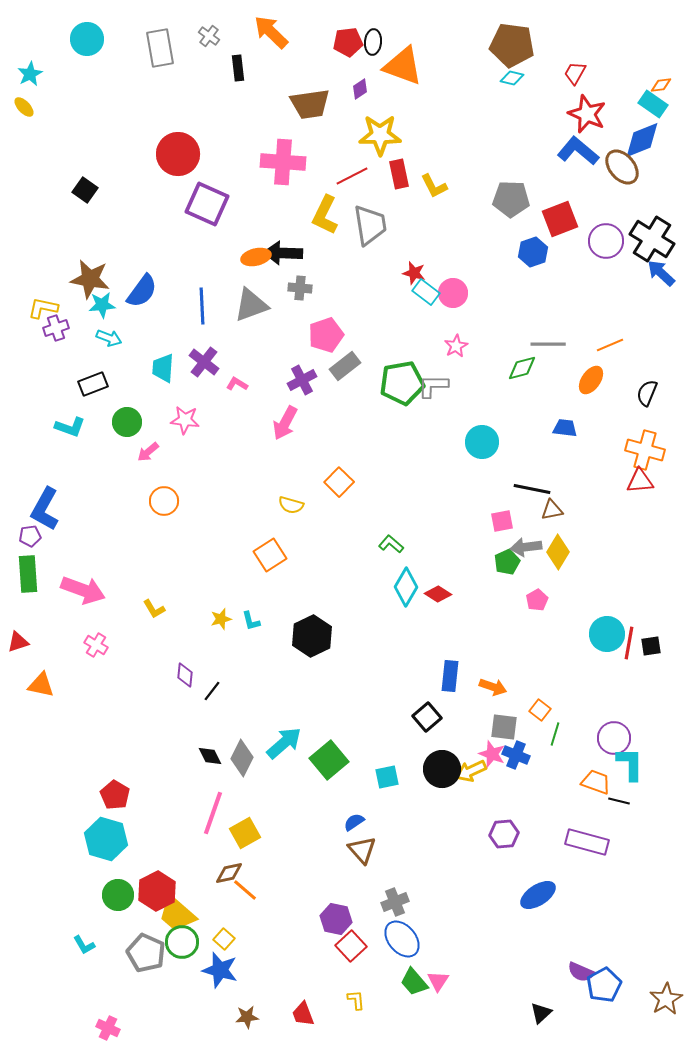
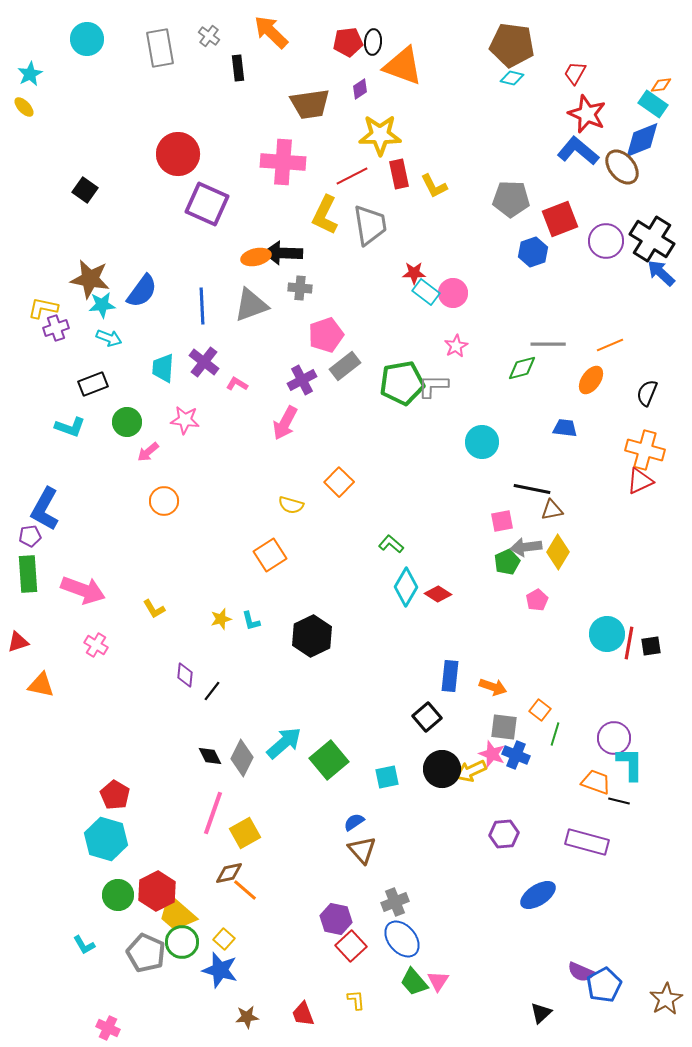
red star at (414, 273): rotated 15 degrees counterclockwise
red triangle at (640, 481): rotated 20 degrees counterclockwise
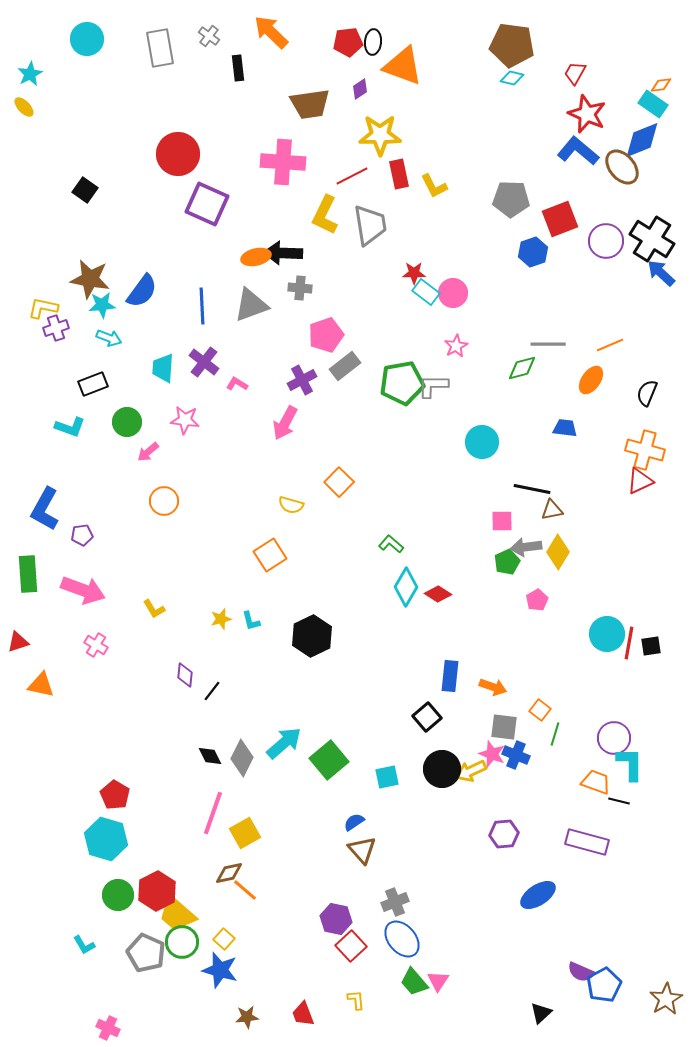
pink square at (502, 521): rotated 10 degrees clockwise
purple pentagon at (30, 536): moved 52 px right, 1 px up
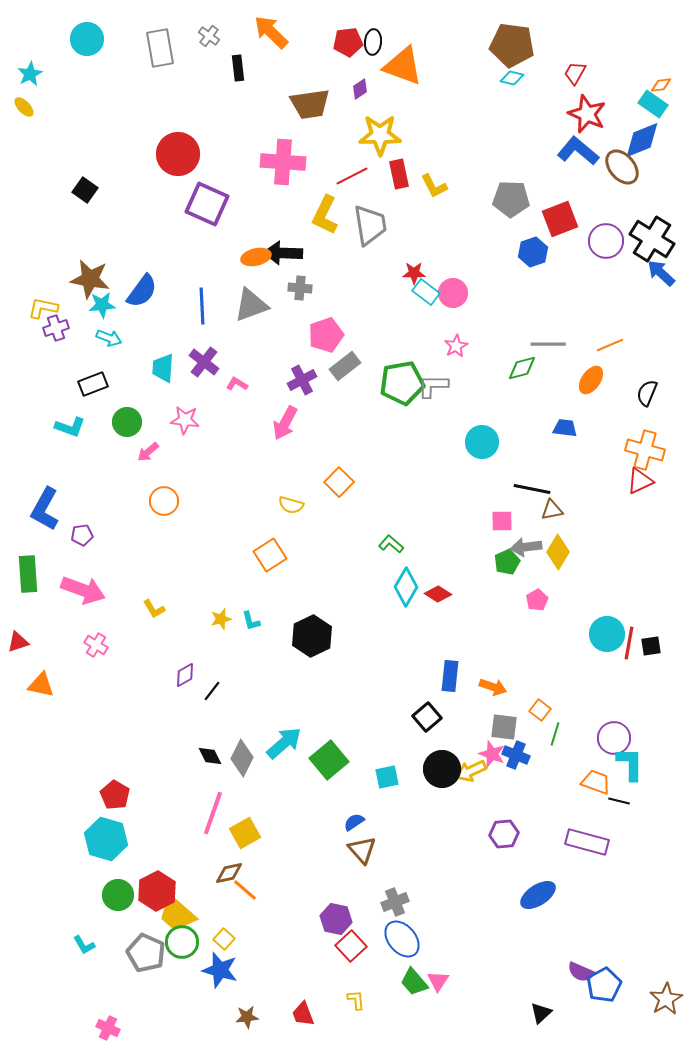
purple diamond at (185, 675): rotated 55 degrees clockwise
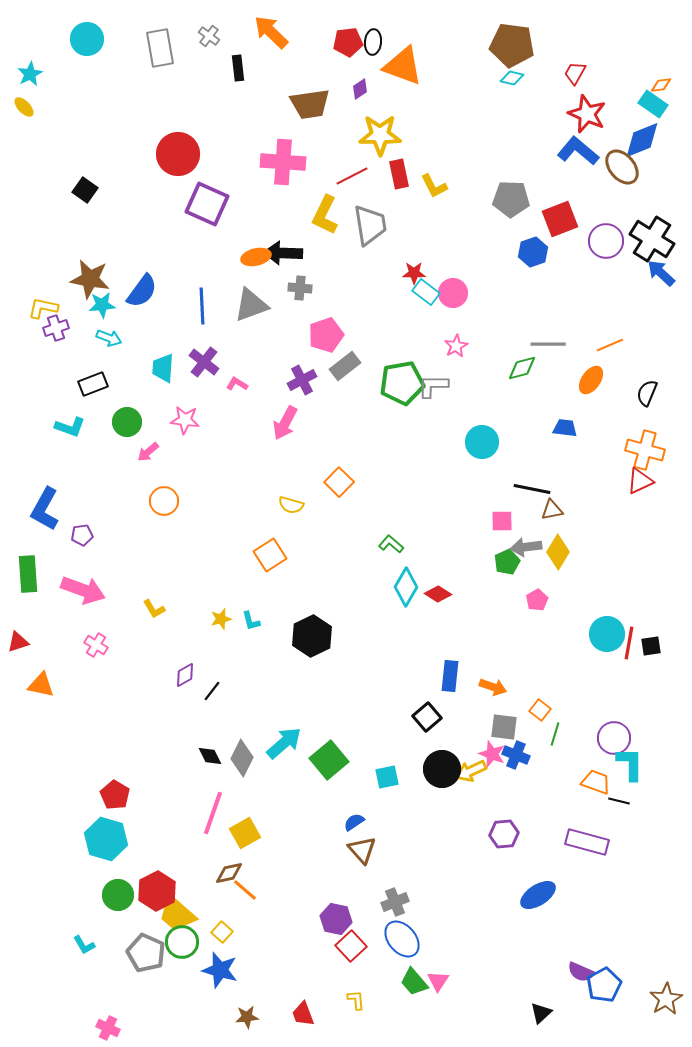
yellow square at (224, 939): moved 2 px left, 7 px up
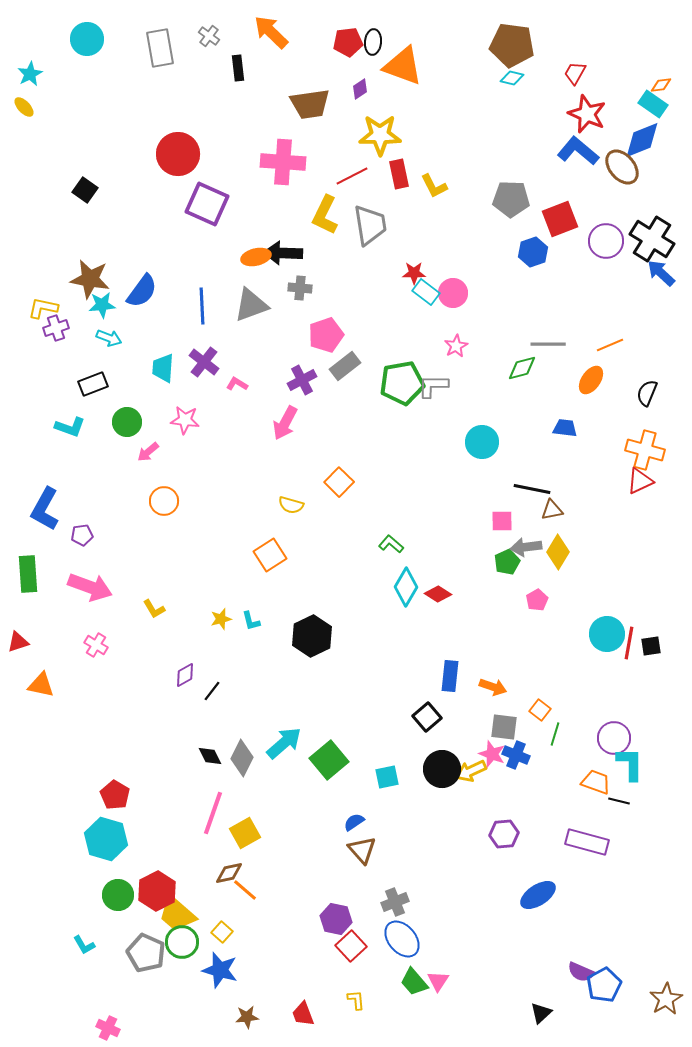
pink arrow at (83, 590): moved 7 px right, 3 px up
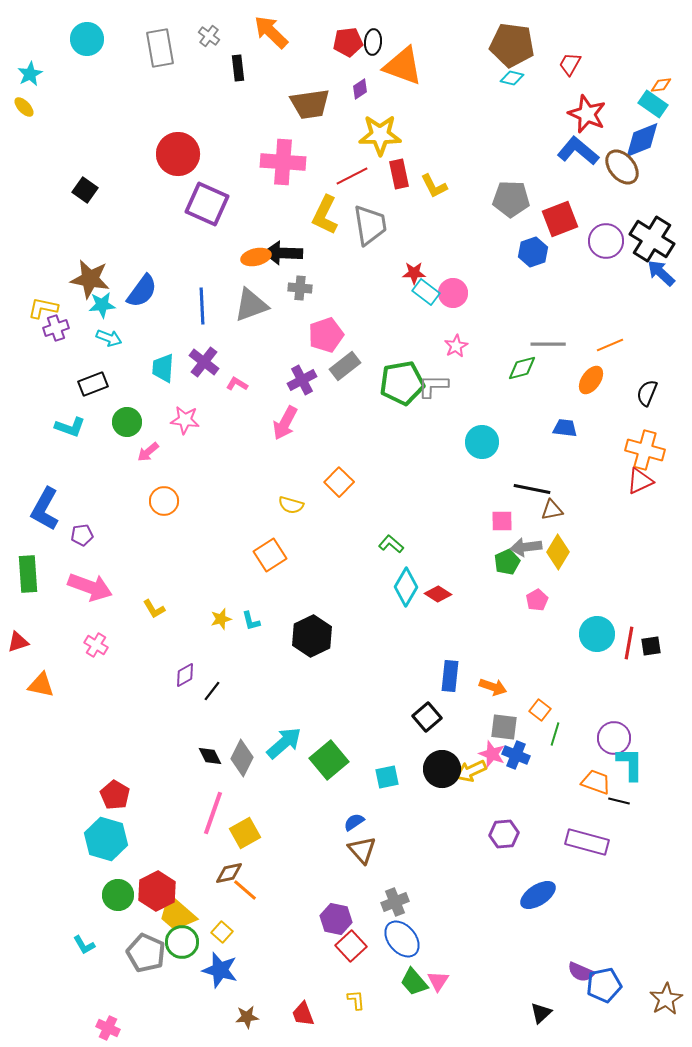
red trapezoid at (575, 73): moved 5 px left, 9 px up
cyan circle at (607, 634): moved 10 px left
blue pentagon at (604, 985): rotated 16 degrees clockwise
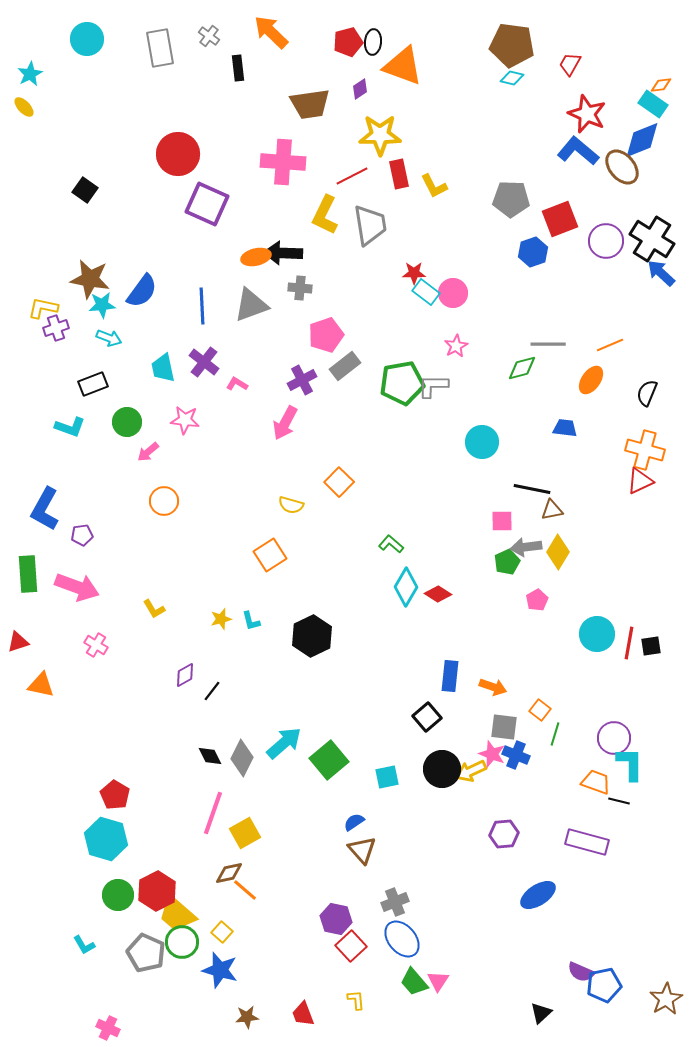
red pentagon at (348, 42): rotated 8 degrees counterclockwise
cyan trapezoid at (163, 368): rotated 16 degrees counterclockwise
pink arrow at (90, 587): moved 13 px left
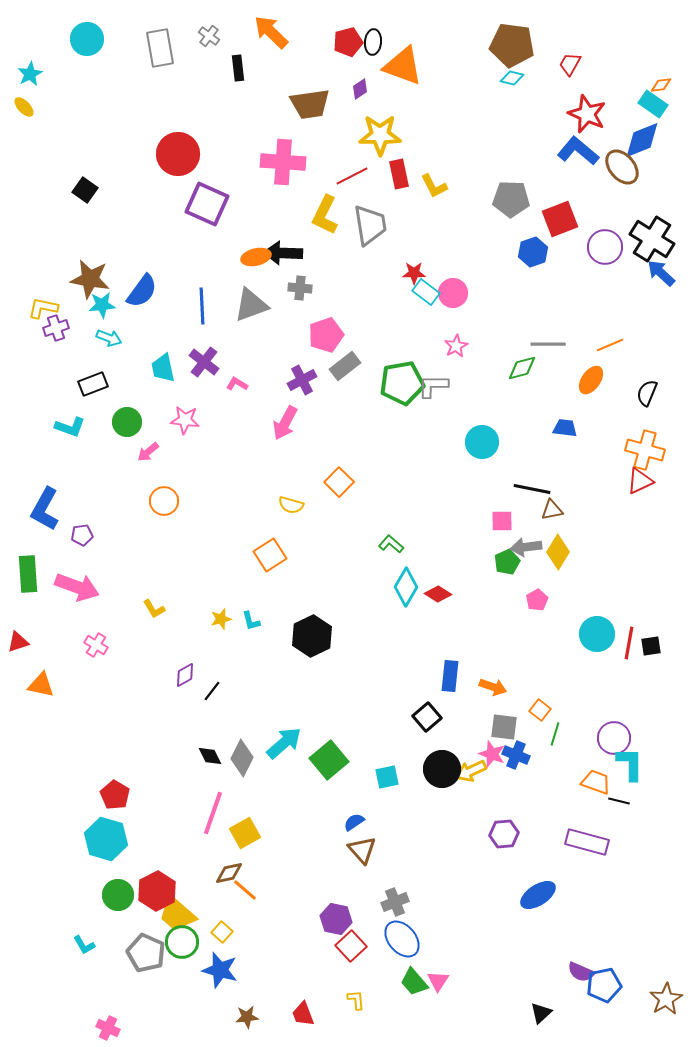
purple circle at (606, 241): moved 1 px left, 6 px down
